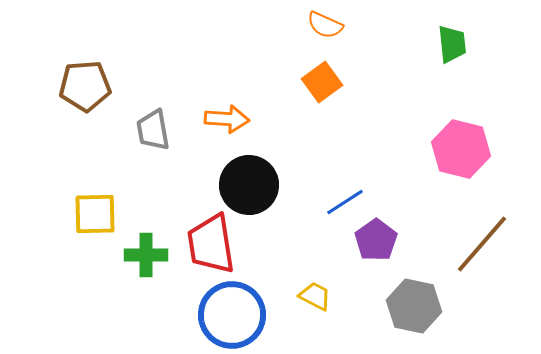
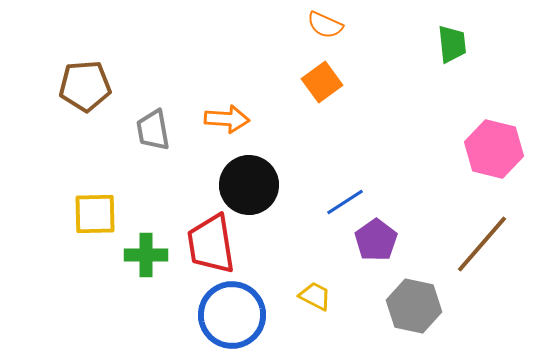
pink hexagon: moved 33 px right
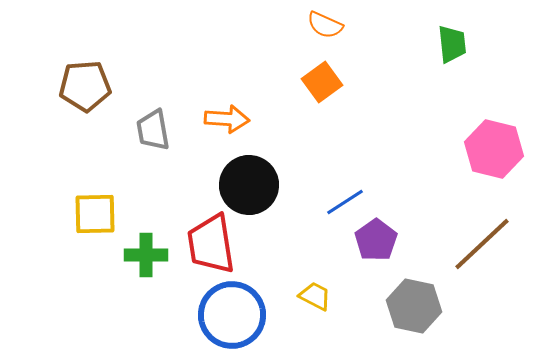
brown line: rotated 6 degrees clockwise
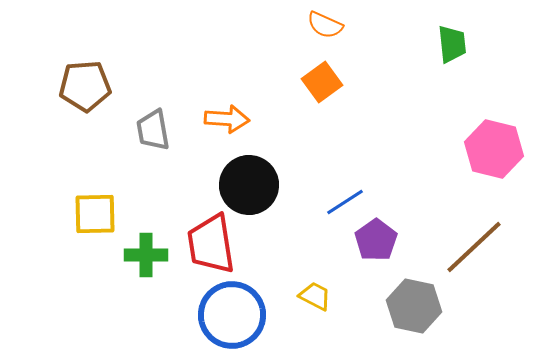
brown line: moved 8 px left, 3 px down
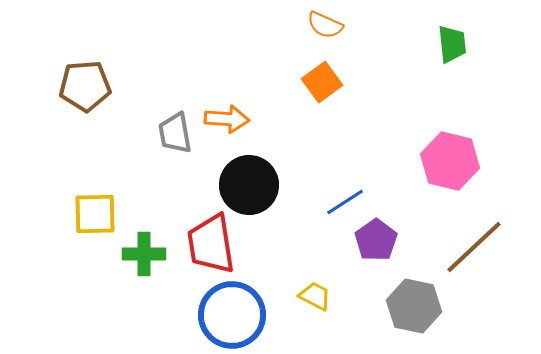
gray trapezoid: moved 22 px right, 3 px down
pink hexagon: moved 44 px left, 12 px down
green cross: moved 2 px left, 1 px up
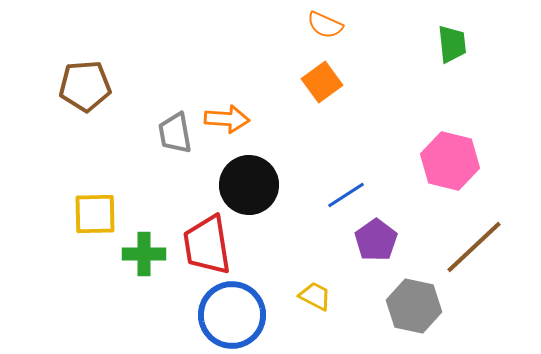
blue line: moved 1 px right, 7 px up
red trapezoid: moved 4 px left, 1 px down
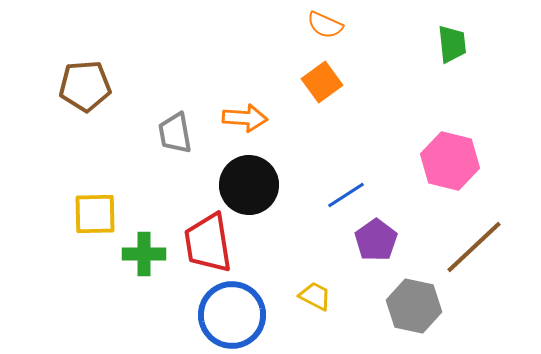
orange arrow: moved 18 px right, 1 px up
red trapezoid: moved 1 px right, 2 px up
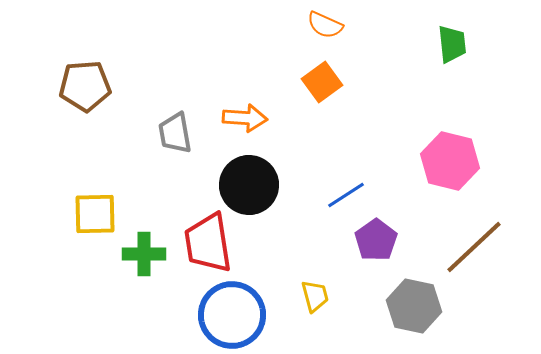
yellow trapezoid: rotated 48 degrees clockwise
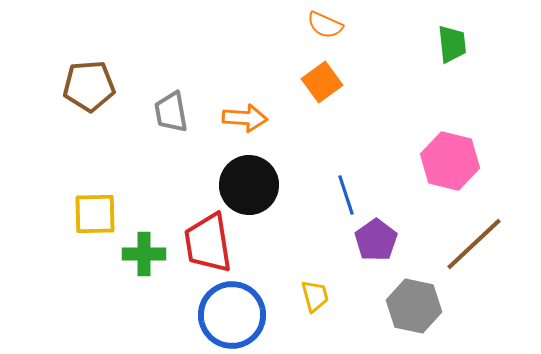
brown pentagon: moved 4 px right
gray trapezoid: moved 4 px left, 21 px up
blue line: rotated 75 degrees counterclockwise
brown line: moved 3 px up
